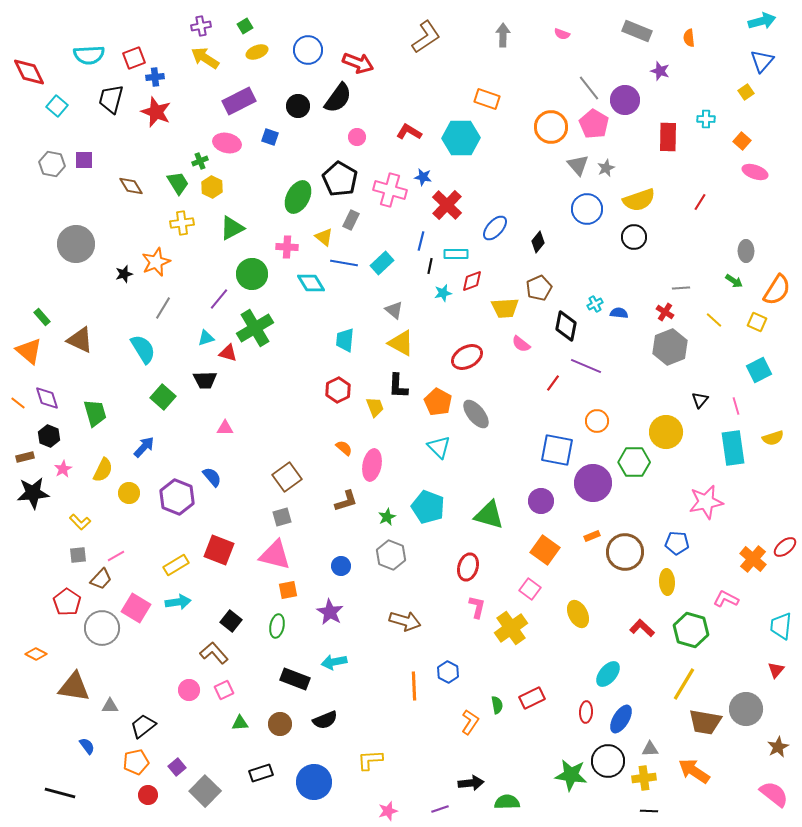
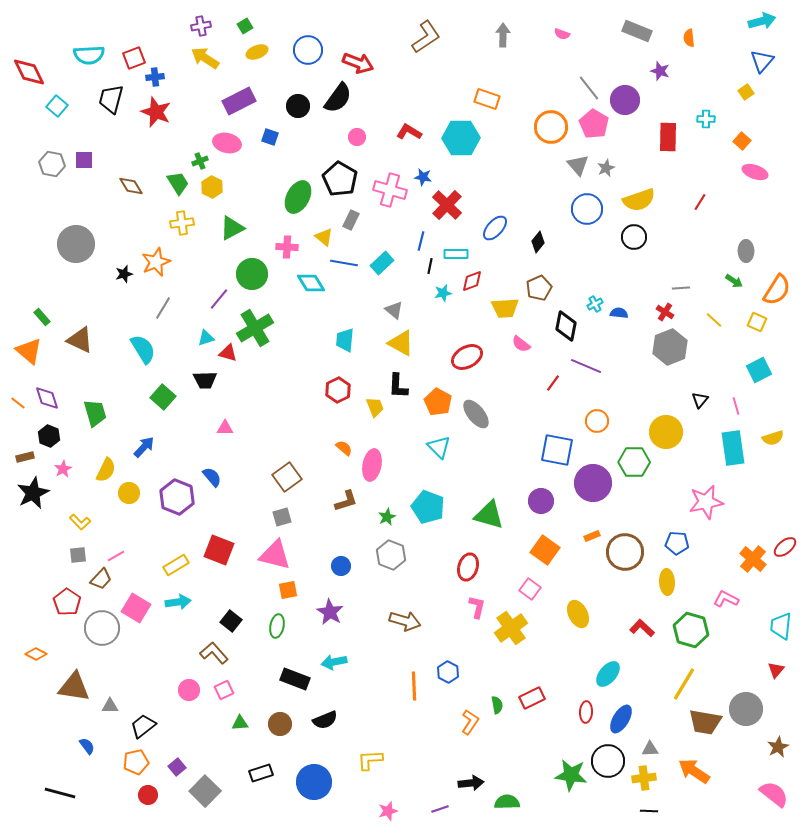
yellow semicircle at (103, 470): moved 3 px right
black star at (33, 493): rotated 20 degrees counterclockwise
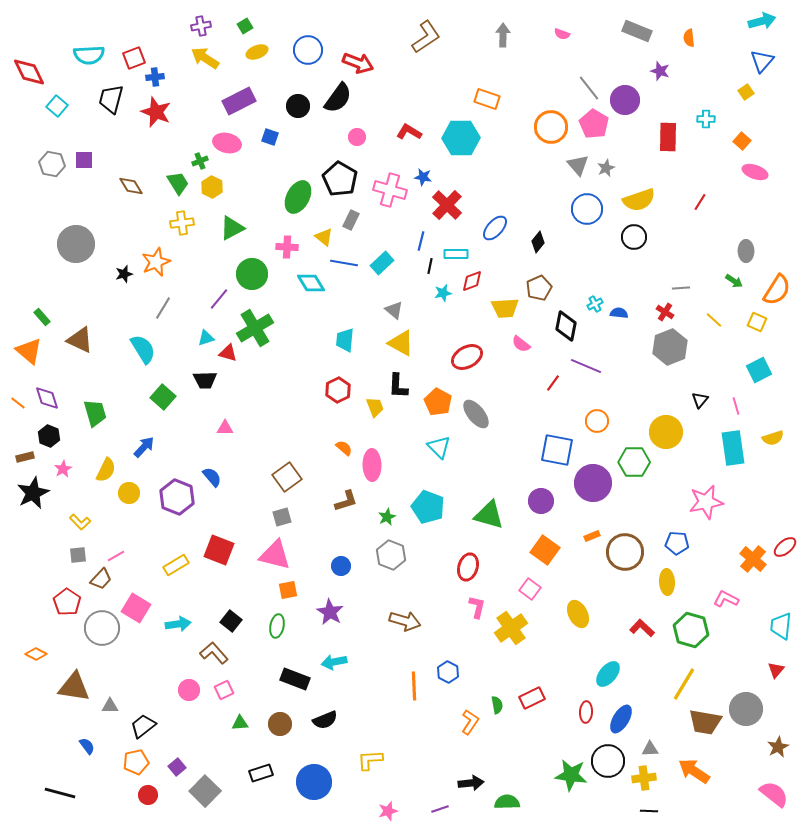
pink ellipse at (372, 465): rotated 12 degrees counterclockwise
cyan arrow at (178, 602): moved 22 px down
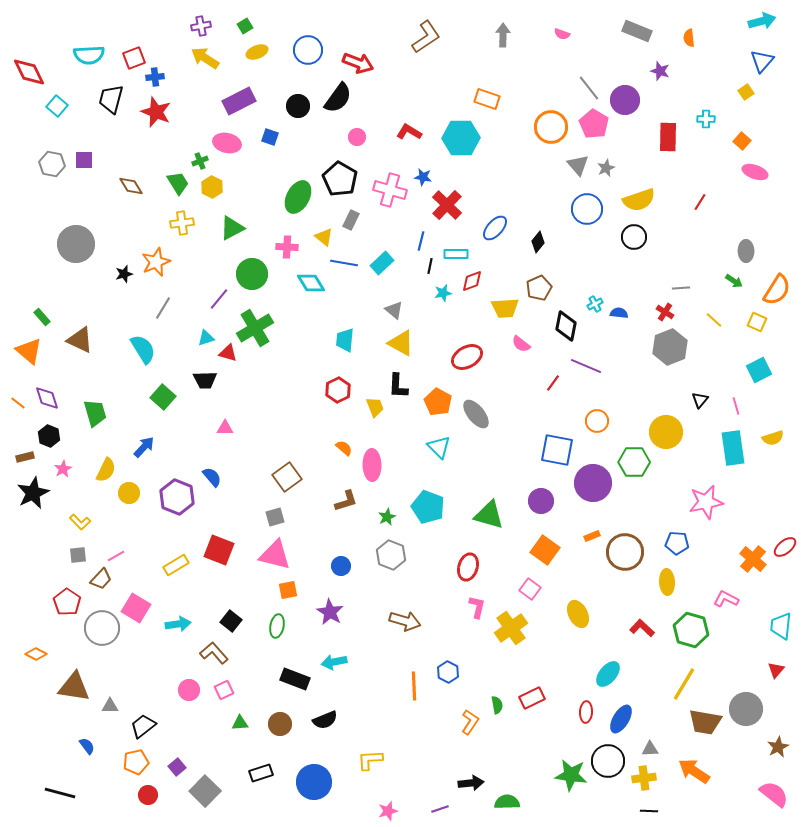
gray square at (282, 517): moved 7 px left
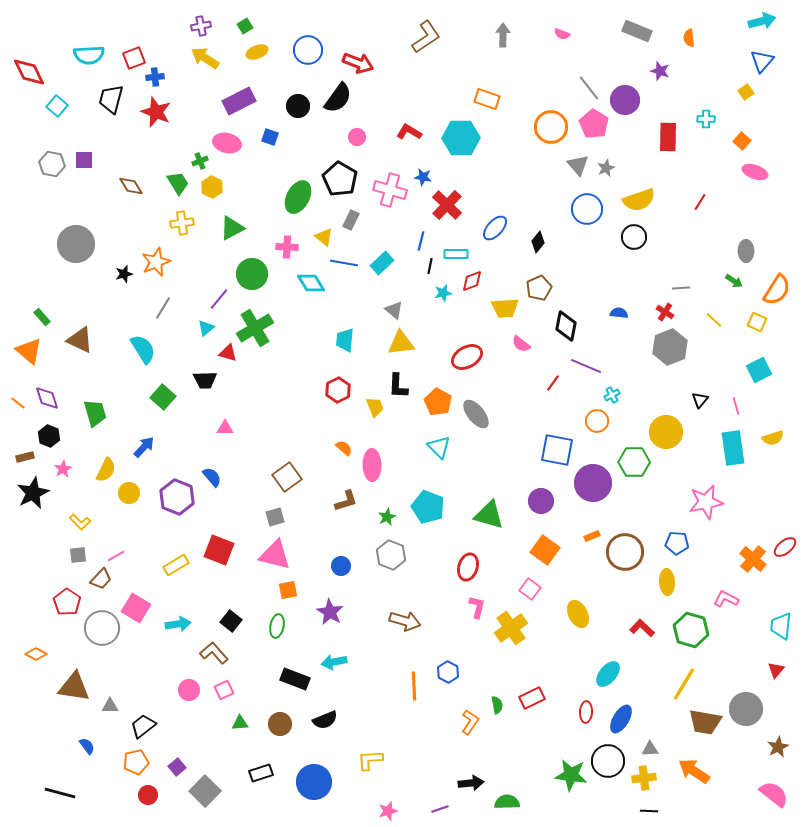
cyan cross at (595, 304): moved 17 px right, 91 px down
cyan triangle at (206, 338): moved 10 px up; rotated 24 degrees counterclockwise
yellow triangle at (401, 343): rotated 36 degrees counterclockwise
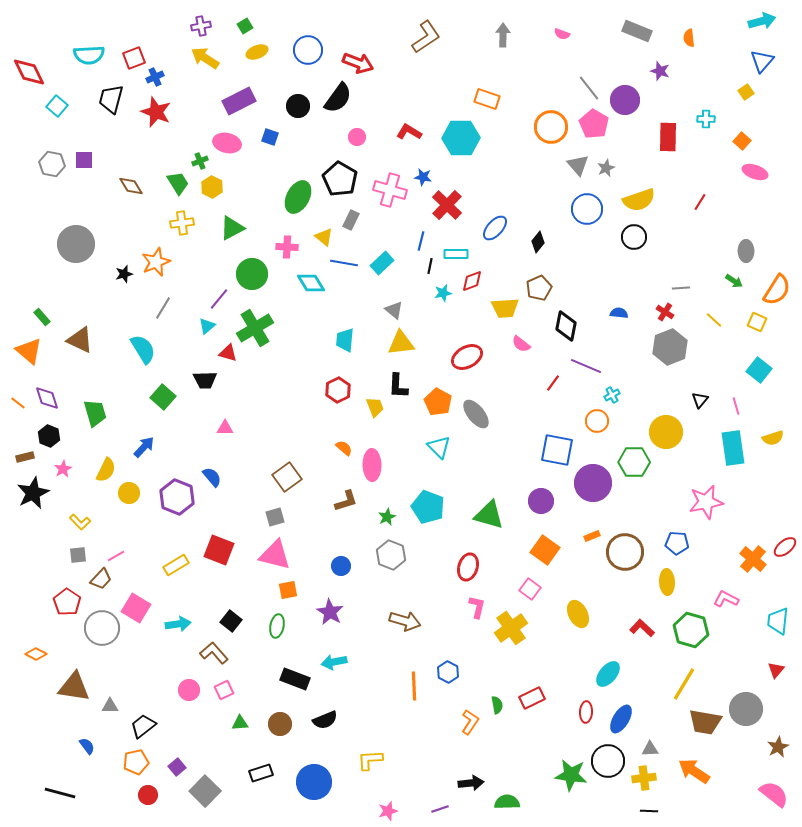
blue cross at (155, 77): rotated 18 degrees counterclockwise
cyan triangle at (206, 328): moved 1 px right, 2 px up
cyan square at (759, 370): rotated 25 degrees counterclockwise
cyan trapezoid at (781, 626): moved 3 px left, 5 px up
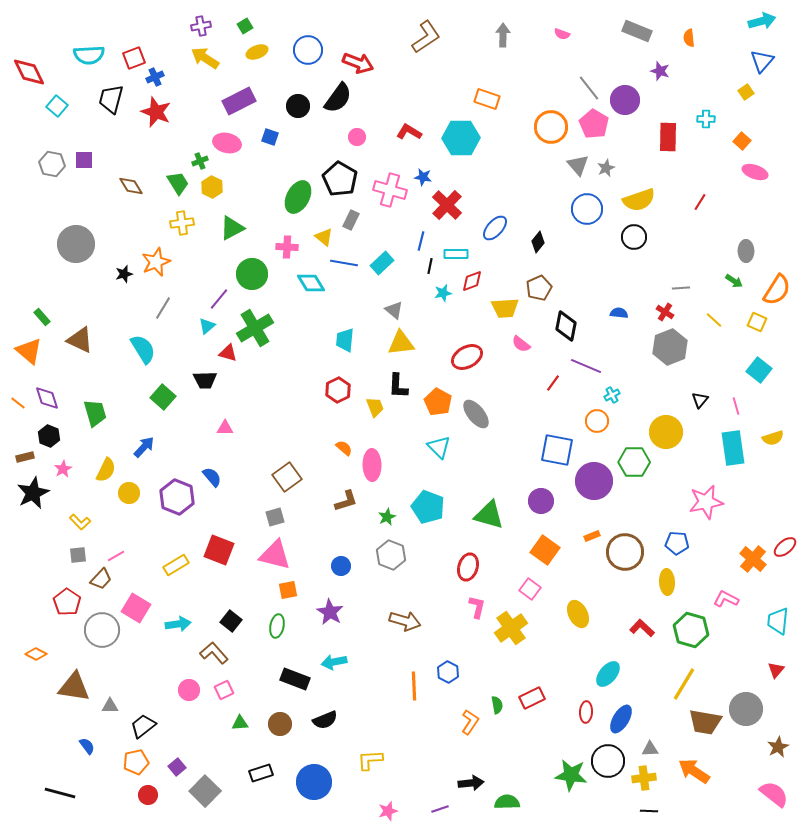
purple circle at (593, 483): moved 1 px right, 2 px up
gray circle at (102, 628): moved 2 px down
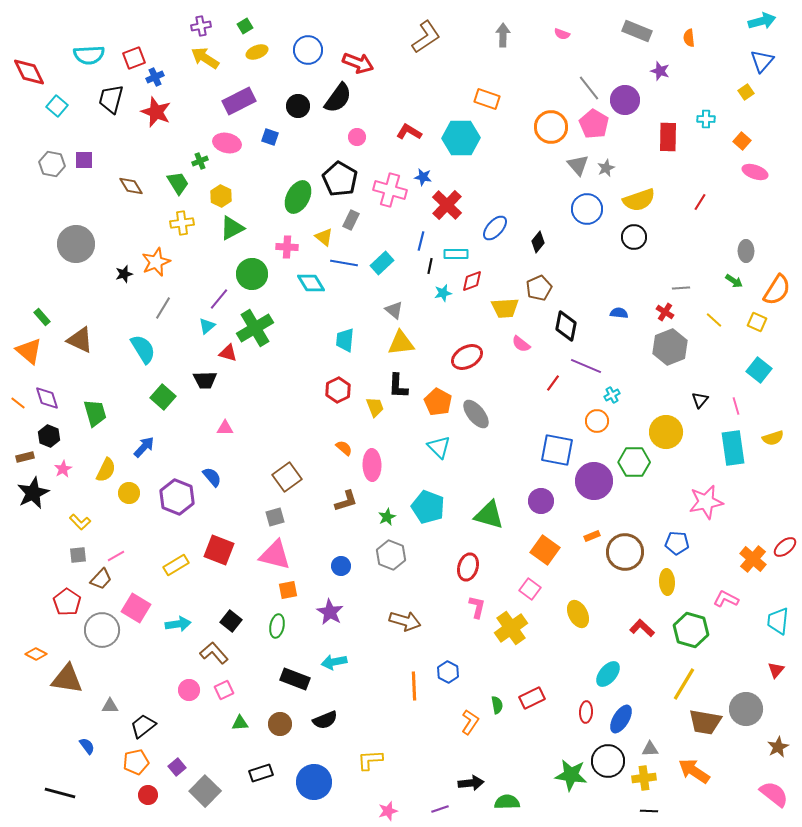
yellow hexagon at (212, 187): moved 9 px right, 9 px down
brown triangle at (74, 687): moved 7 px left, 8 px up
